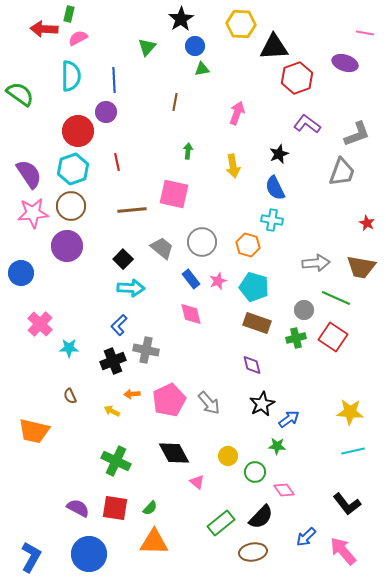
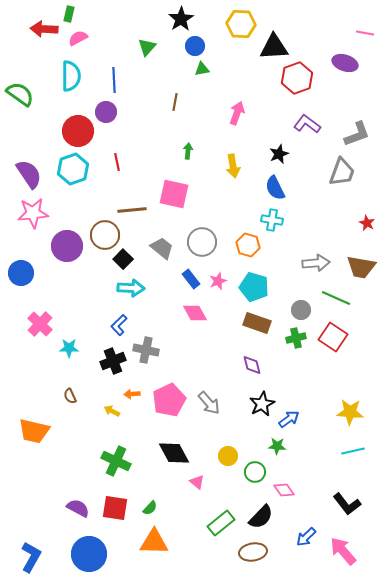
brown circle at (71, 206): moved 34 px right, 29 px down
gray circle at (304, 310): moved 3 px left
pink diamond at (191, 314): moved 4 px right, 1 px up; rotated 15 degrees counterclockwise
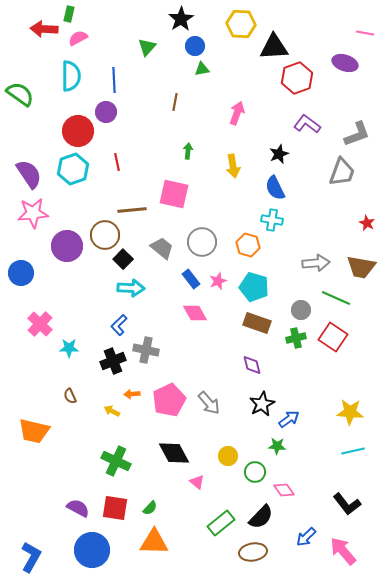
blue circle at (89, 554): moved 3 px right, 4 px up
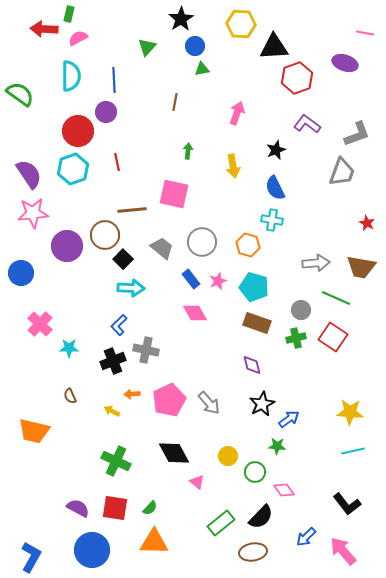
black star at (279, 154): moved 3 px left, 4 px up
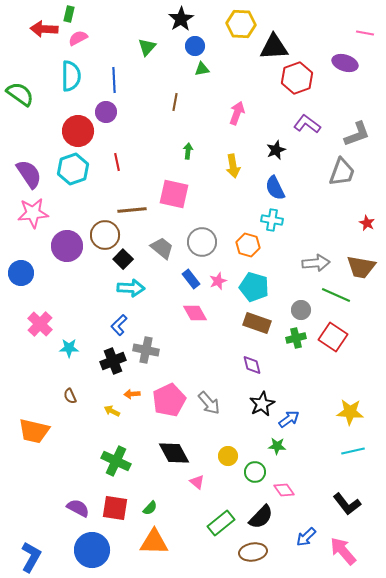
green line at (336, 298): moved 3 px up
